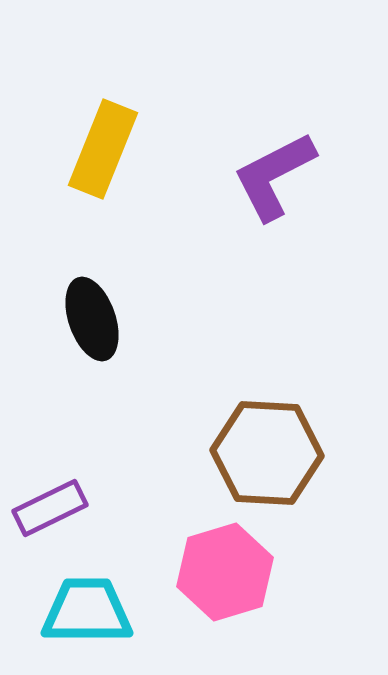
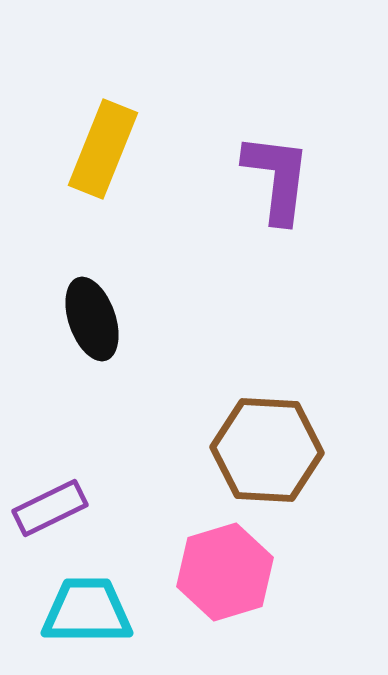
purple L-shape: moved 3 px right, 2 px down; rotated 124 degrees clockwise
brown hexagon: moved 3 px up
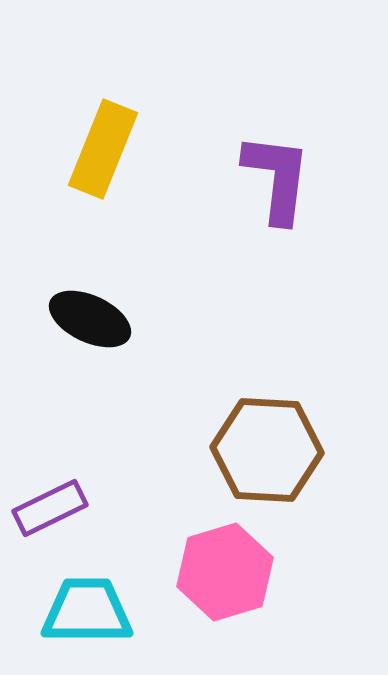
black ellipse: moved 2 px left; rotated 46 degrees counterclockwise
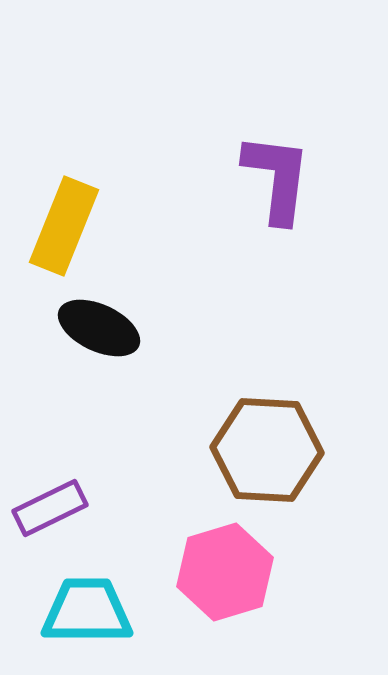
yellow rectangle: moved 39 px left, 77 px down
black ellipse: moved 9 px right, 9 px down
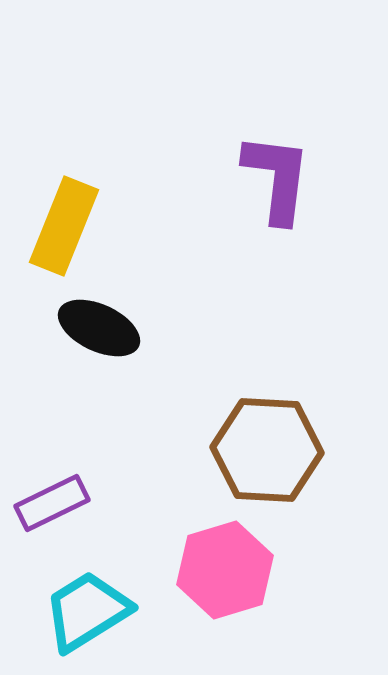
purple rectangle: moved 2 px right, 5 px up
pink hexagon: moved 2 px up
cyan trapezoid: rotated 32 degrees counterclockwise
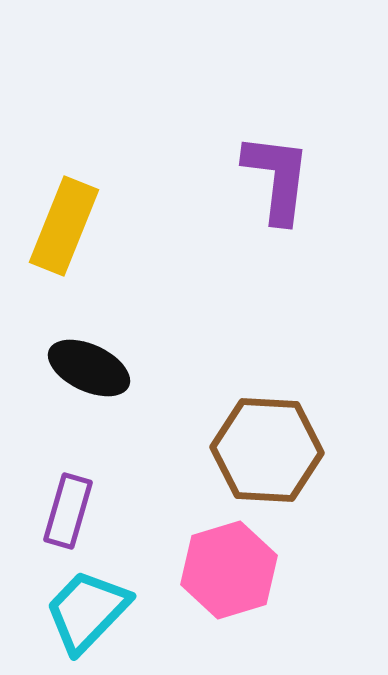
black ellipse: moved 10 px left, 40 px down
purple rectangle: moved 16 px right, 8 px down; rotated 48 degrees counterclockwise
pink hexagon: moved 4 px right
cyan trapezoid: rotated 14 degrees counterclockwise
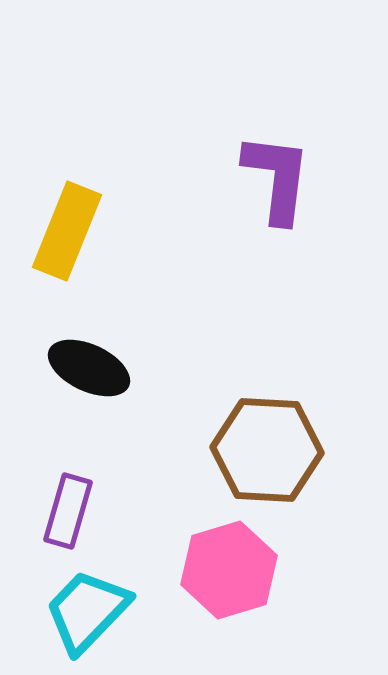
yellow rectangle: moved 3 px right, 5 px down
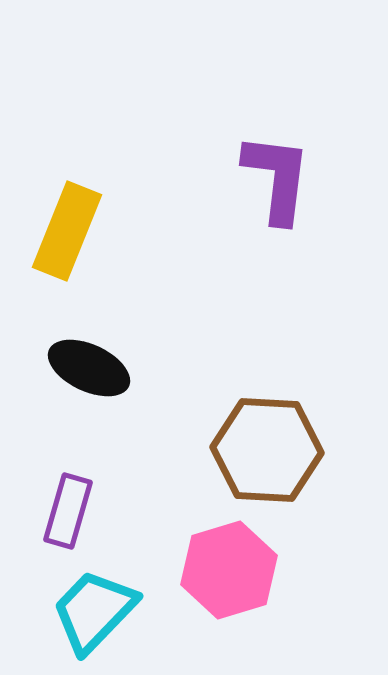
cyan trapezoid: moved 7 px right
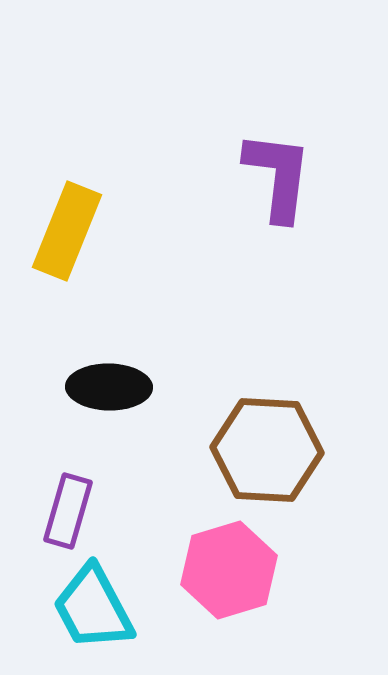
purple L-shape: moved 1 px right, 2 px up
black ellipse: moved 20 px right, 19 px down; rotated 24 degrees counterclockwise
cyan trapezoid: moved 1 px left, 3 px up; rotated 72 degrees counterclockwise
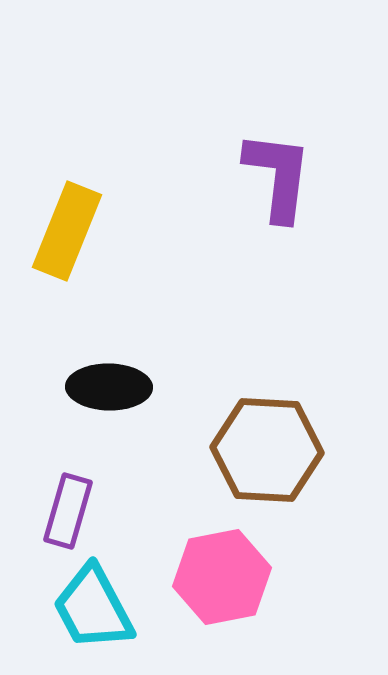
pink hexagon: moved 7 px left, 7 px down; rotated 6 degrees clockwise
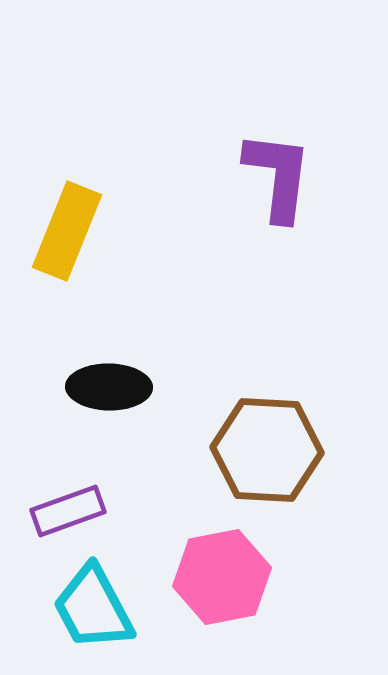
purple rectangle: rotated 54 degrees clockwise
